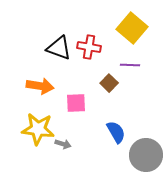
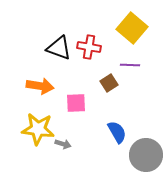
brown square: rotated 12 degrees clockwise
blue semicircle: moved 1 px right
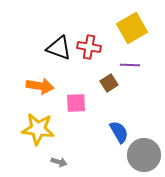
yellow square: rotated 20 degrees clockwise
blue semicircle: moved 2 px right
gray arrow: moved 4 px left, 18 px down
gray circle: moved 2 px left
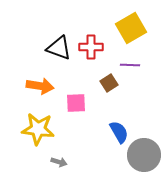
yellow square: moved 1 px left
red cross: moved 2 px right; rotated 10 degrees counterclockwise
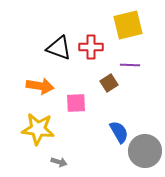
yellow square: moved 3 px left, 3 px up; rotated 16 degrees clockwise
gray circle: moved 1 px right, 4 px up
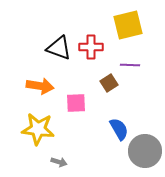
blue semicircle: moved 3 px up
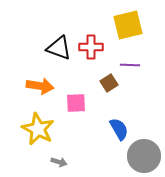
yellow star: rotated 20 degrees clockwise
gray circle: moved 1 px left, 5 px down
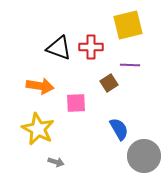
gray arrow: moved 3 px left
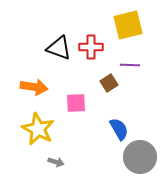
orange arrow: moved 6 px left, 1 px down
gray circle: moved 4 px left, 1 px down
